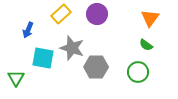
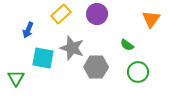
orange triangle: moved 1 px right, 1 px down
green semicircle: moved 19 px left
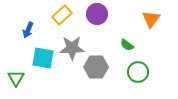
yellow rectangle: moved 1 px right, 1 px down
gray star: rotated 20 degrees counterclockwise
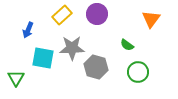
gray hexagon: rotated 15 degrees clockwise
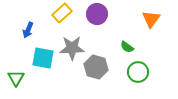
yellow rectangle: moved 2 px up
green semicircle: moved 2 px down
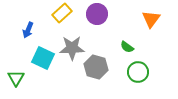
cyan square: rotated 15 degrees clockwise
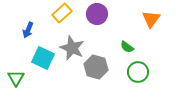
gray star: rotated 25 degrees clockwise
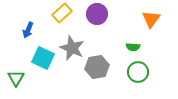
green semicircle: moved 6 px right; rotated 32 degrees counterclockwise
gray hexagon: moved 1 px right; rotated 25 degrees counterclockwise
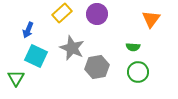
cyan square: moved 7 px left, 2 px up
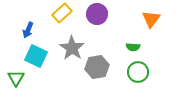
gray star: rotated 10 degrees clockwise
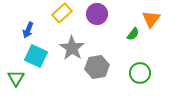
green semicircle: moved 13 px up; rotated 56 degrees counterclockwise
green circle: moved 2 px right, 1 px down
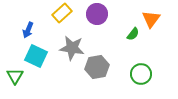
gray star: rotated 25 degrees counterclockwise
green circle: moved 1 px right, 1 px down
green triangle: moved 1 px left, 2 px up
